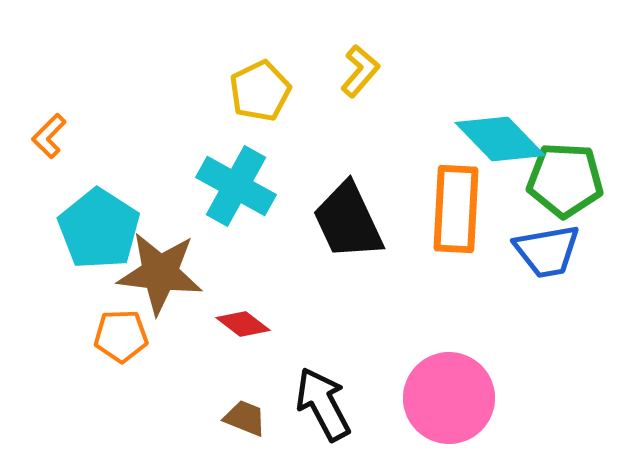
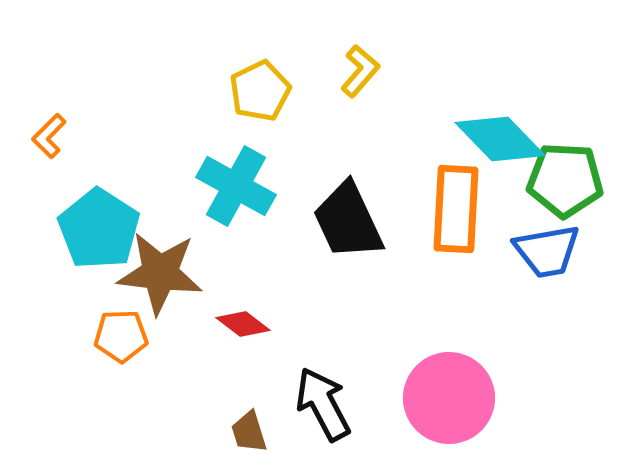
brown trapezoid: moved 4 px right, 14 px down; rotated 129 degrees counterclockwise
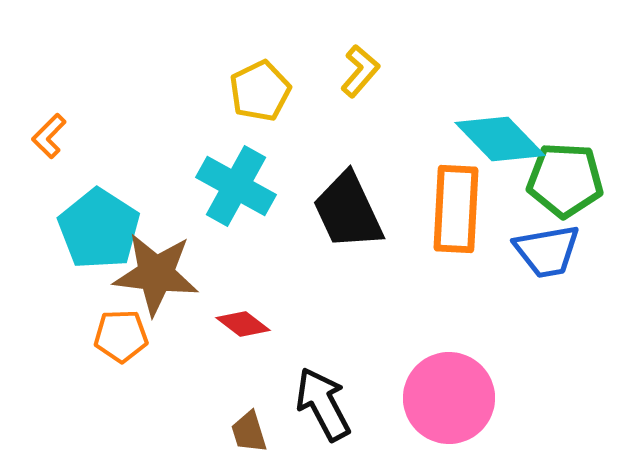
black trapezoid: moved 10 px up
brown star: moved 4 px left, 1 px down
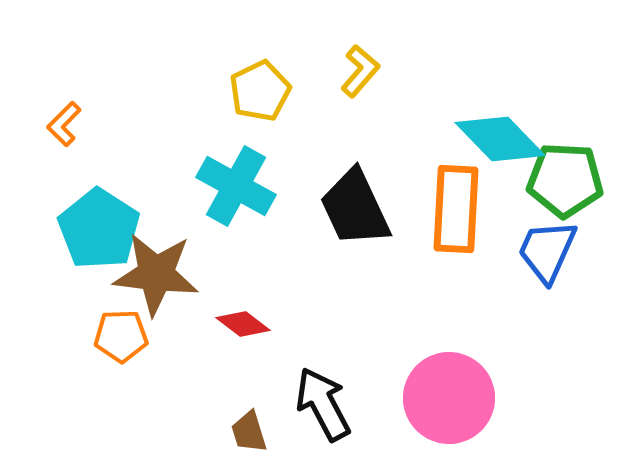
orange L-shape: moved 15 px right, 12 px up
black trapezoid: moved 7 px right, 3 px up
blue trapezoid: rotated 124 degrees clockwise
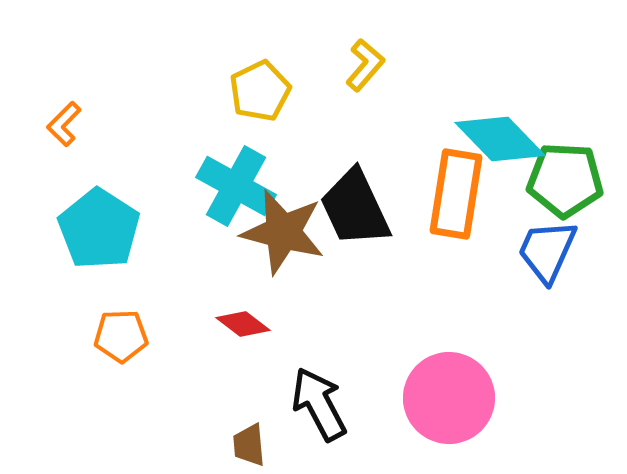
yellow L-shape: moved 5 px right, 6 px up
orange rectangle: moved 15 px up; rotated 6 degrees clockwise
brown star: moved 127 px right, 42 px up; rotated 8 degrees clockwise
black arrow: moved 4 px left
brown trapezoid: moved 13 px down; rotated 12 degrees clockwise
